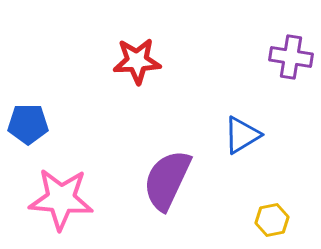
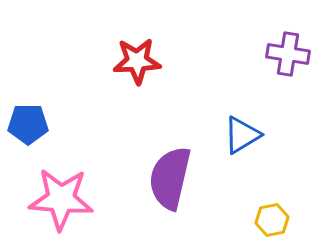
purple cross: moved 3 px left, 3 px up
purple semicircle: moved 3 px right, 2 px up; rotated 12 degrees counterclockwise
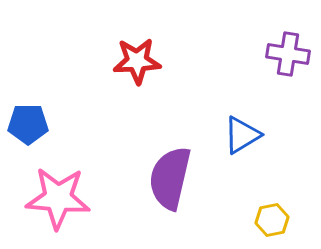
pink star: moved 3 px left, 1 px up
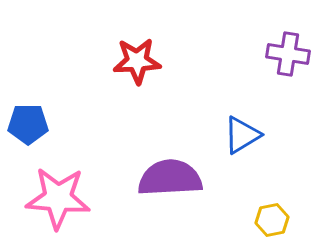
purple semicircle: rotated 74 degrees clockwise
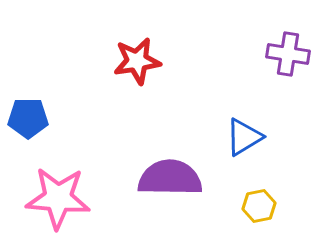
red star: rotated 6 degrees counterclockwise
blue pentagon: moved 6 px up
blue triangle: moved 2 px right, 2 px down
purple semicircle: rotated 4 degrees clockwise
yellow hexagon: moved 13 px left, 14 px up
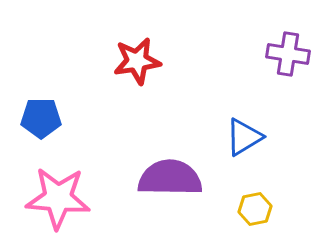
blue pentagon: moved 13 px right
yellow hexagon: moved 4 px left, 3 px down
